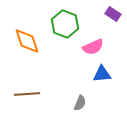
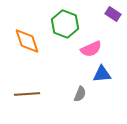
pink semicircle: moved 2 px left, 2 px down
gray semicircle: moved 9 px up
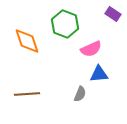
blue triangle: moved 3 px left
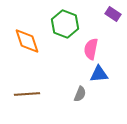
pink semicircle: rotated 125 degrees clockwise
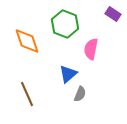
blue triangle: moved 31 px left; rotated 36 degrees counterclockwise
brown line: rotated 70 degrees clockwise
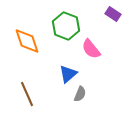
green hexagon: moved 1 px right, 2 px down
pink semicircle: rotated 50 degrees counterclockwise
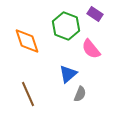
purple rectangle: moved 18 px left
brown line: moved 1 px right
